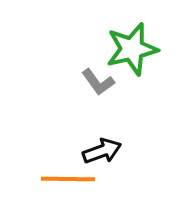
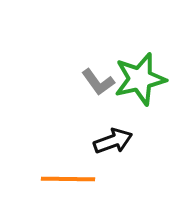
green star: moved 8 px right, 30 px down
black arrow: moved 11 px right, 10 px up
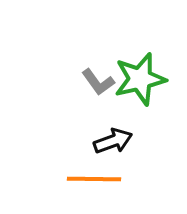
orange line: moved 26 px right
